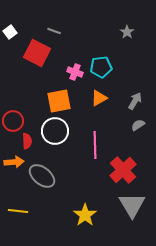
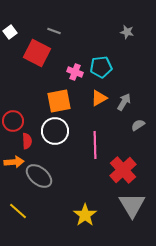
gray star: rotated 24 degrees counterclockwise
gray arrow: moved 11 px left, 1 px down
gray ellipse: moved 3 px left
yellow line: rotated 36 degrees clockwise
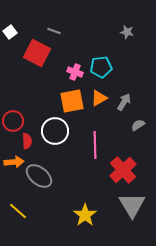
orange square: moved 13 px right
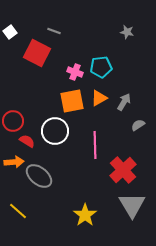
red semicircle: rotated 56 degrees counterclockwise
